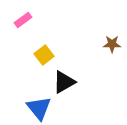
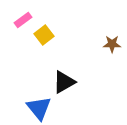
yellow square: moved 20 px up
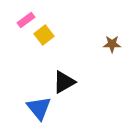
pink rectangle: moved 3 px right
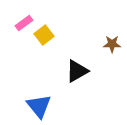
pink rectangle: moved 2 px left, 3 px down
black triangle: moved 13 px right, 11 px up
blue triangle: moved 2 px up
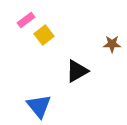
pink rectangle: moved 2 px right, 3 px up
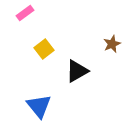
pink rectangle: moved 1 px left, 7 px up
yellow square: moved 14 px down
brown star: rotated 24 degrees counterclockwise
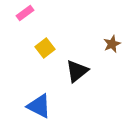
yellow square: moved 1 px right, 1 px up
black triangle: rotated 10 degrees counterclockwise
blue triangle: rotated 24 degrees counterclockwise
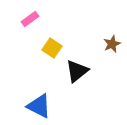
pink rectangle: moved 5 px right, 6 px down
yellow square: moved 7 px right; rotated 18 degrees counterclockwise
